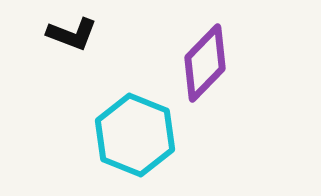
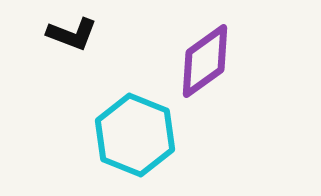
purple diamond: moved 2 px up; rotated 10 degrees clockwise
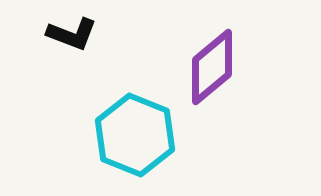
purple diamond: moved 7 px right, 6 px down; rotated 4 degrees counterclockwise
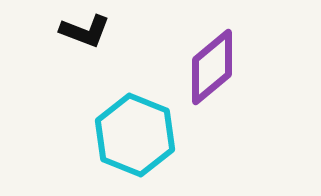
black L-shape: moved 13 px right, 3 px up
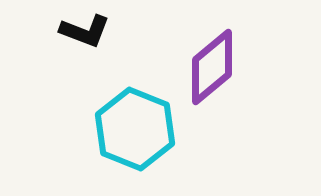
cyan hexagon: moved 6 px up
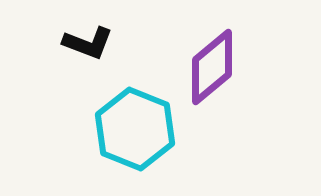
black L-shape: moved 3 px right, 12 px down
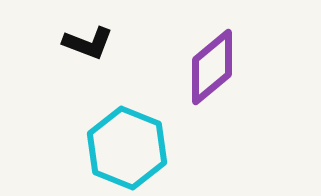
cyan hexagon: moved 8 px left, 19 px down
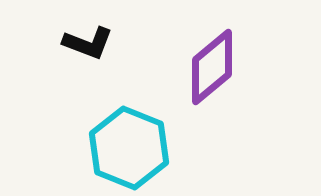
cyan hexagon: moved 2 px right
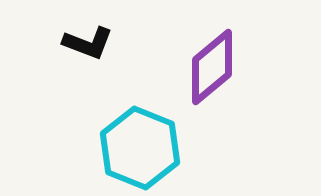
cyan hexagon: moved 11 px right
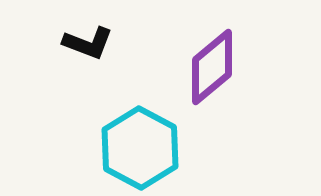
cyan hexagon: rotated 6 degrees clockwise
